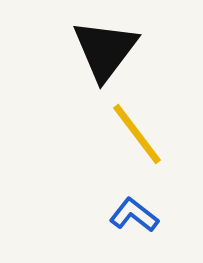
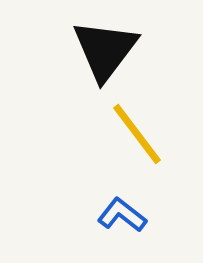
blue L-shape: moved 12 px left
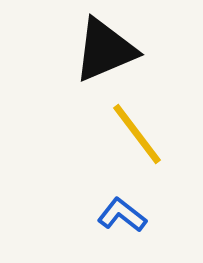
black triangle: rotated 30 degrees clockwise
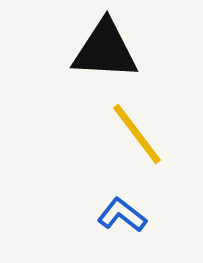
black triangle: rotated 26 degrees clockwise
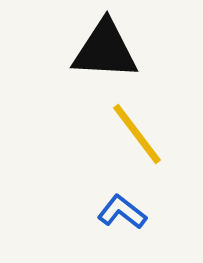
blue L-shape: moved 3 px up
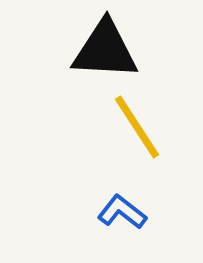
yellow line: moved 7 px up; rotated 4 degrees clockwise
